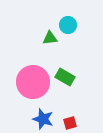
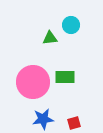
cyan circle: moved 3 px right
green rectangle: rotated 30 degrees counterclockwise
blue star: rotated 25 degrees counterclockwise
red square: moved 4 px right
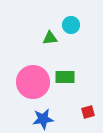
red square: moved 14 px right, 11 px up
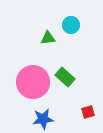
green triangle: moved 2 px left
green rectangle: rotated 42 degrees clockwise
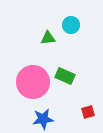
green rectangle: moved 1 px up; rotated 18 degrees counterclockwise
